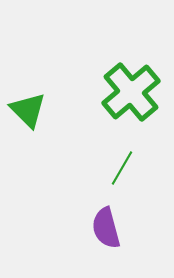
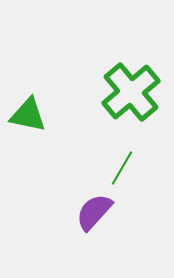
green triangle: moved 5 px down; rotated 33 degrees counterclockwise
purple semicircle: moved 12 px left, 16 px up; rotated 57 degrees clockwise
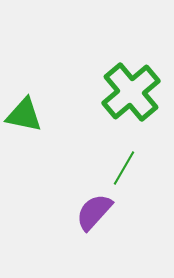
green triangle: moved 4 px left
green line: moved 2 px right
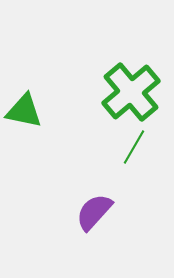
green triangle: moved 4 px up
green line: moved 10 px right, 21 px up
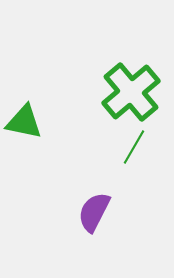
green triangle: moved 11 px down
purple semicircle: rotated 15 degrees counterclockwise
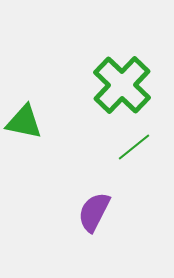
green cross: moved 9 px left, 7 px up; rotated 6 degrees counterclockwise
green line: rotated 21 degrees clockwise
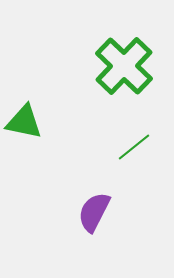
green cross: moved 2 px right, 19 px up
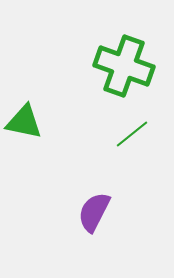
green cross: rotated 24 degrees counterclockwise
green line: moved 2 px left, 13 px up
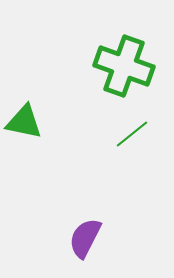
purple semicircle: moved 9 px left, 26 px down
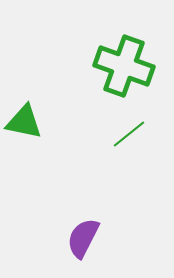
green line: moved 3 px left
purple semicircle: moved 2 px left
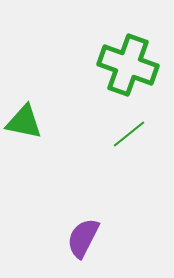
green cross: moved 4 px right, 1 px up
